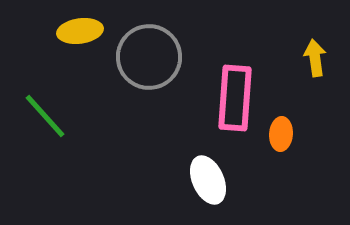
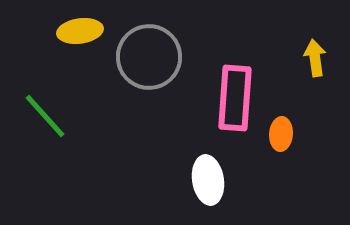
white ellipse: rotated 15 degrees clockwise
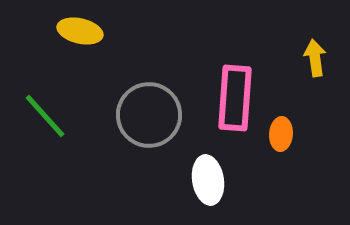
yellow ellipse: rotated 21 degrees clockwise
gray circle: moved 58 px down
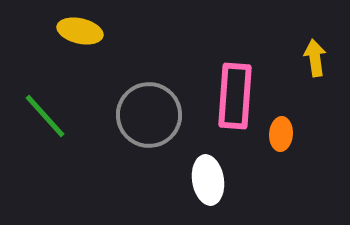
pink rectangle: moved 2 px up
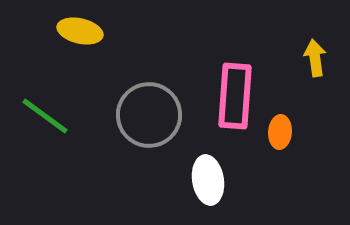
green line: rotated 12 degrees counterclockwise
orange ellipse: moved 1 px left, 2 px up
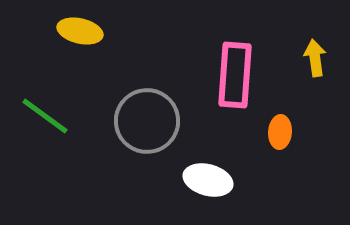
pink rectangle: moved 21 px up
gray circle: moved 2 px left, 6 px down
white ellipse: rotated 66 degrees counterclockwise
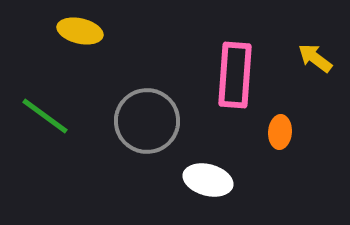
yellow arrow: rotated 45 degrees counterclockwise
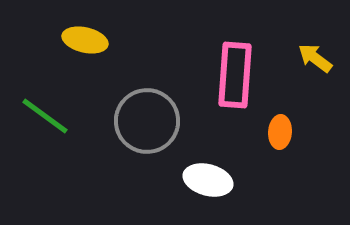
yellow ellipse: moved 5 px right, 9 px down
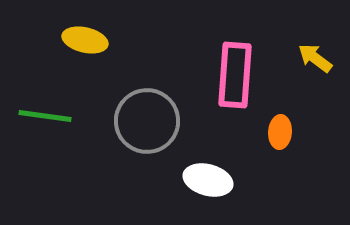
green line: rotated 28 degrees counterclockwise
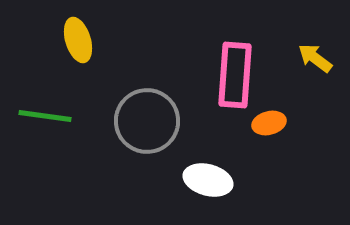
yellow ellipse: moved 7 px left; rotated 60 degrees clockwise
orange ellipse: moved 11 px left, 9 px up; rotated 72 degrees clockwise
